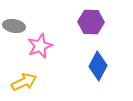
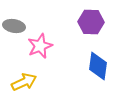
blue diamond: rotated 20 degrees counterclockwise
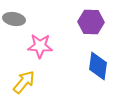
gray ellipse: moved 7 px up
pink star: rotated 25 degrees clockwise
yellow arrow: rotated 25 degrees counterclockwise
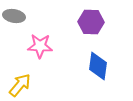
gray ellipse: moved 3 px up
yellow arrow: moved 4 px left, 3 px down
